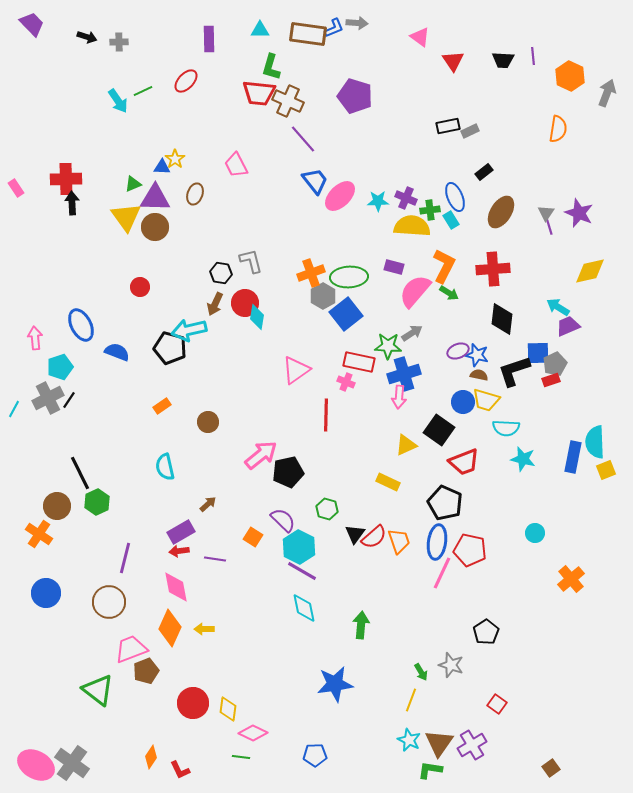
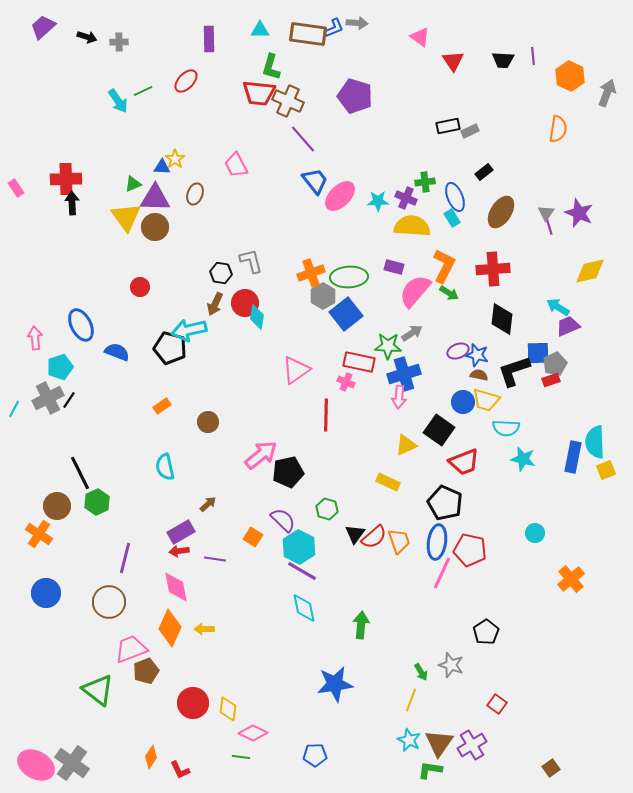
purple trapezoid at (32, 24): moved 11 px right, 3 px down; rotated 88 degrees counterclockwise
green cross at (430, 210): moved 5 px left, 28 px up
cyan rectangle at (451, 220): moved 1 px right, 2 px up
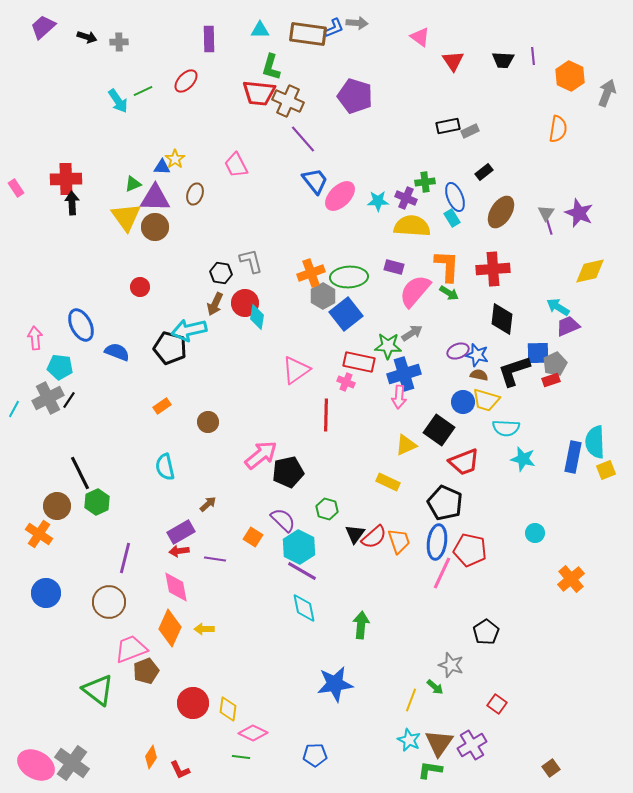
orange L-shape at (444, 266): moved 3 px right; rotated 24 degrees counterclockwise
cyan pentagon at (60, 367): rotated 25 degrees clockwise
green arrow at (421, 672): moved 14 px right, 15 px down; rotated 18 degrees counterclockwise
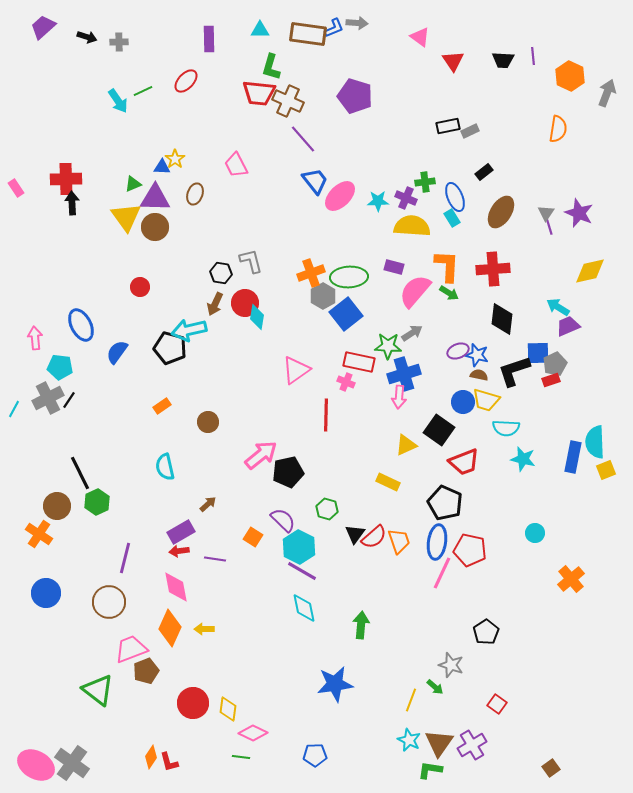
blue semicircle at (117, 352): rotated 75 degrees counterclockwise
red L-shape at (180, 770): moved 11 px left, 8 px up; rotated 10 degrees clockwise
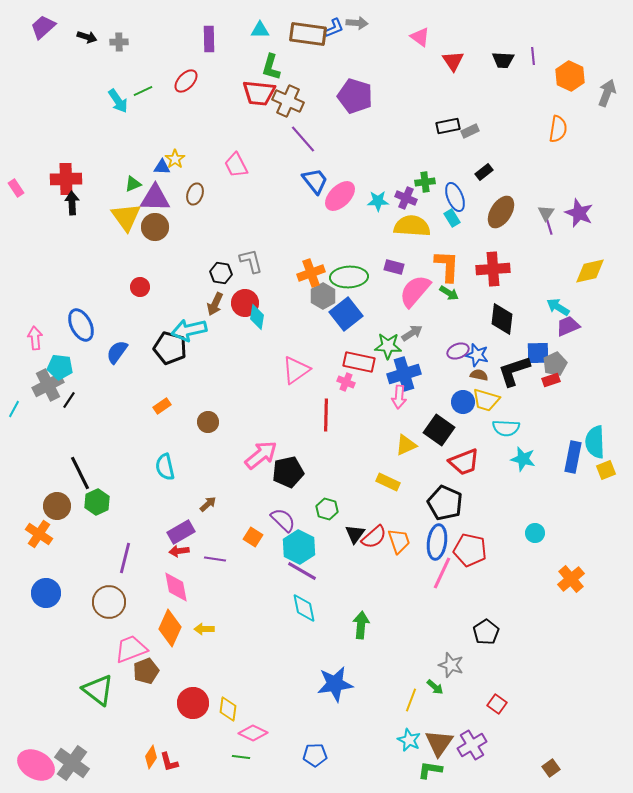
gray cross at (48, 398): moved 13 px up
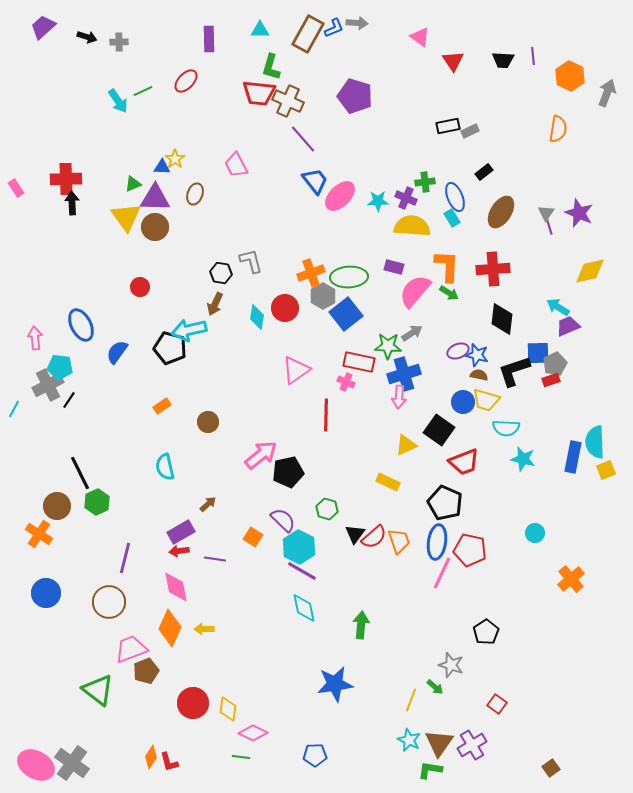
brown rectangle at (308, 34): rotated 69 degrees counterclockwise
red circle at (245, 303): moved 40 px right, 5 px down
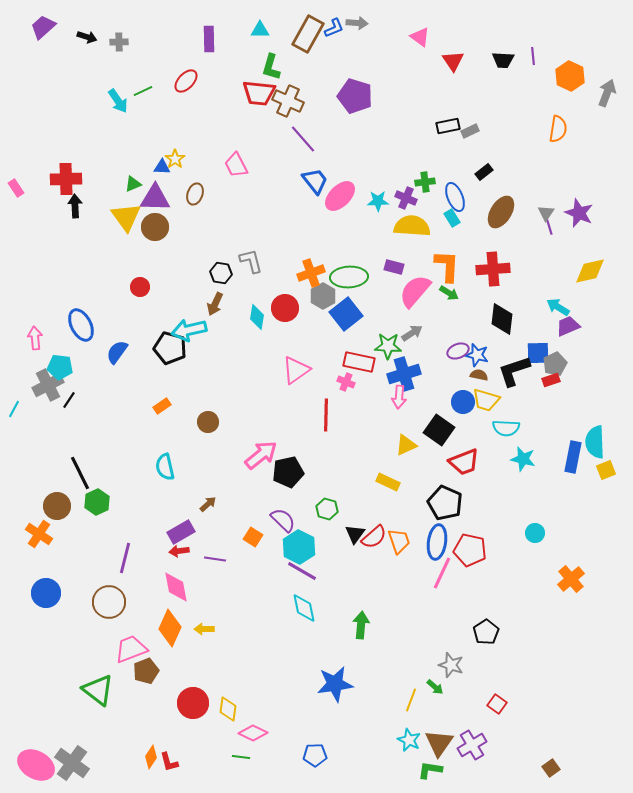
black arrow at (72, 203): moved 3 px right, 3 px down
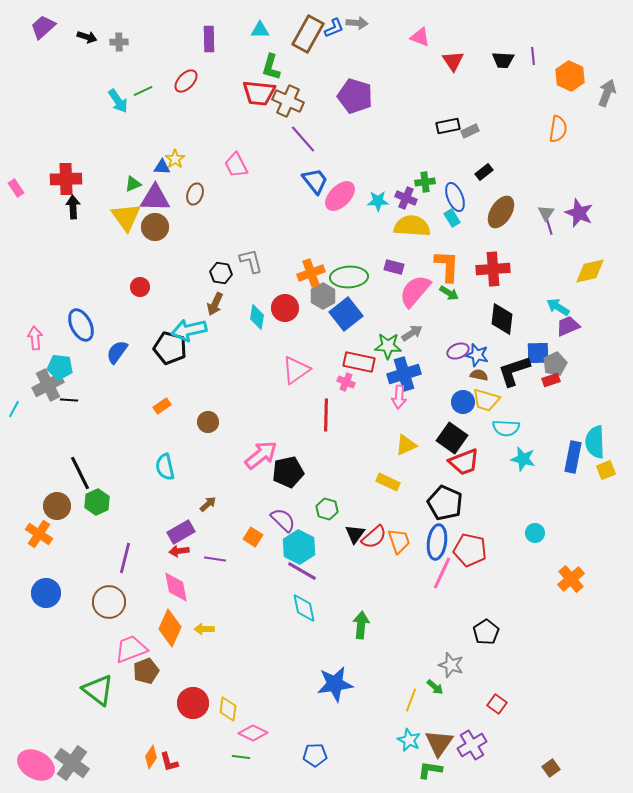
pink triangle at (420, 37): rotated 15 degrees counterclockwise
black arrow at (75, 206): moved 2 px left, 1 px down
black line at (69, 400): rotated 60 degrees clockwise
black square at (439, 430): moved 13 px right, 8 px down
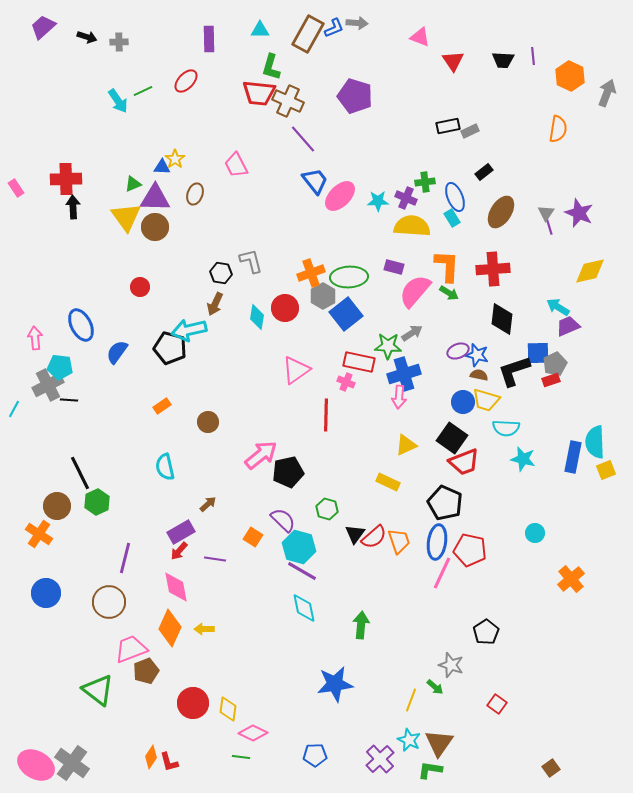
cyan hexagon at (299, 547): rotated 12 degrees counterclockwise
red arrow at (179, 551): rotated 42 degrees counterclockwise
purple cross at (472, 745): moved 92 px left, 14 px down; rotated 12 degrees counterclockwise
